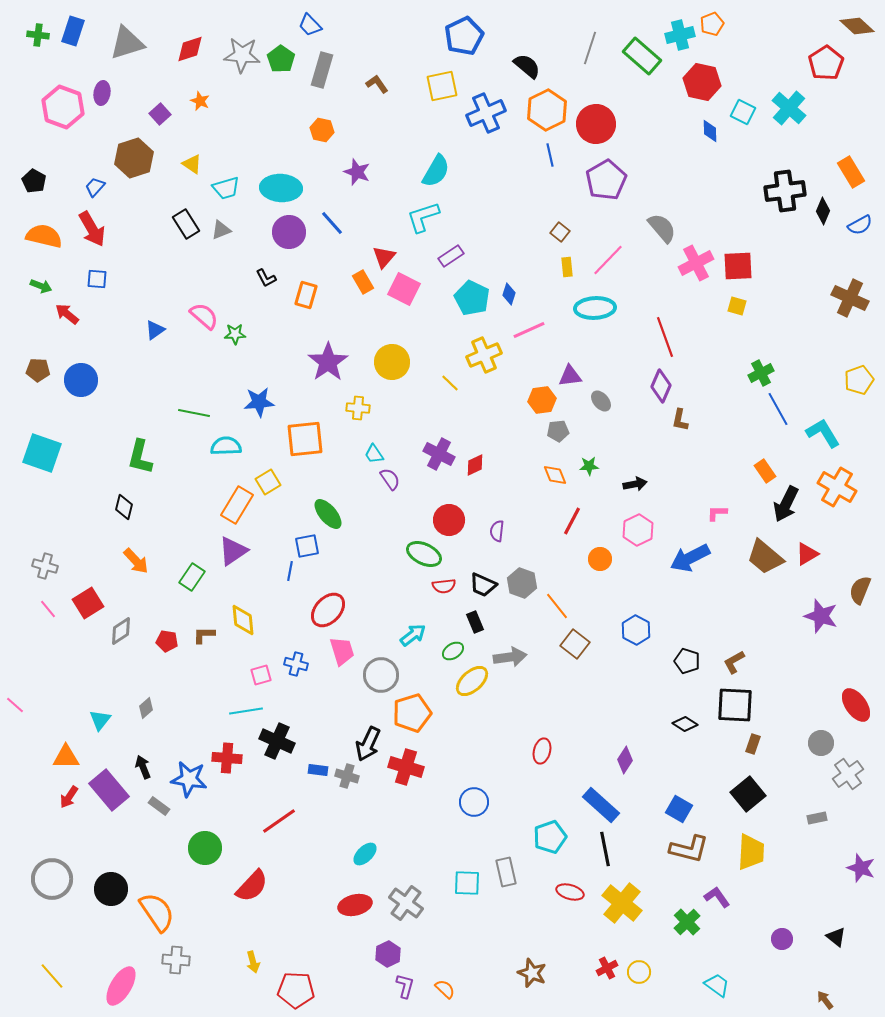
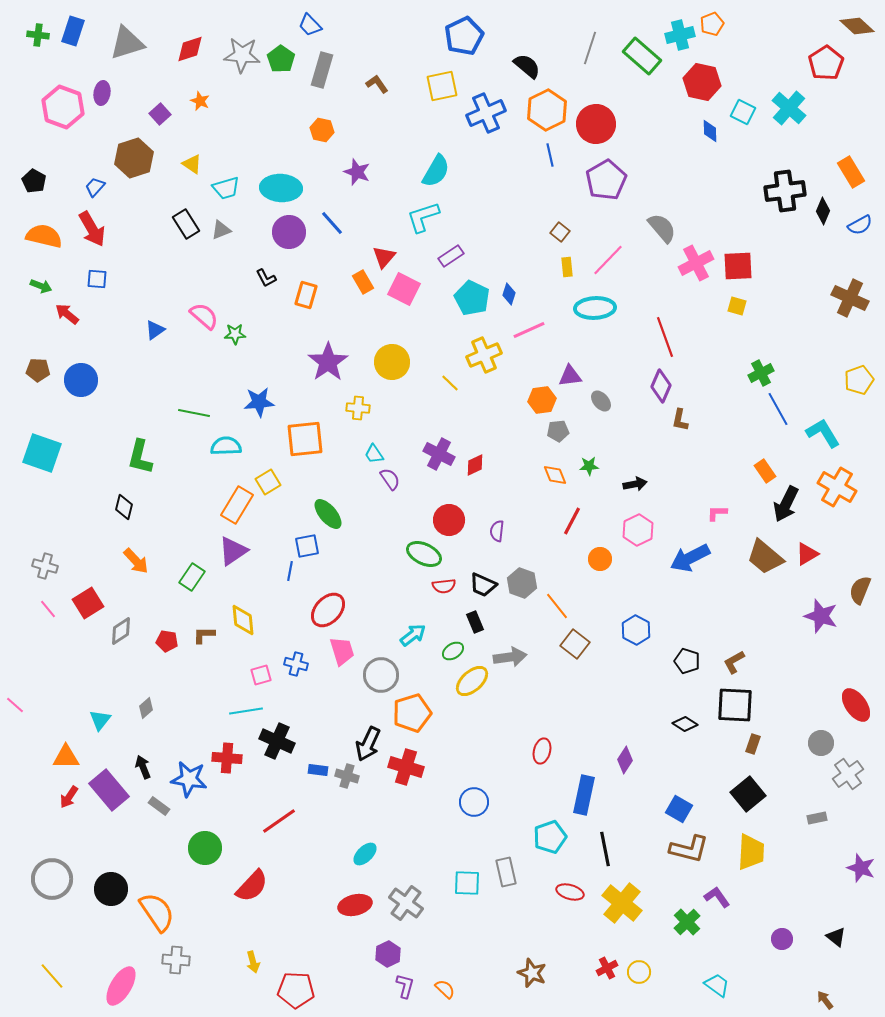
blue rectangle at (601, 805): moved 17 px left, 10 px up; rotated 60 degrees clockwise
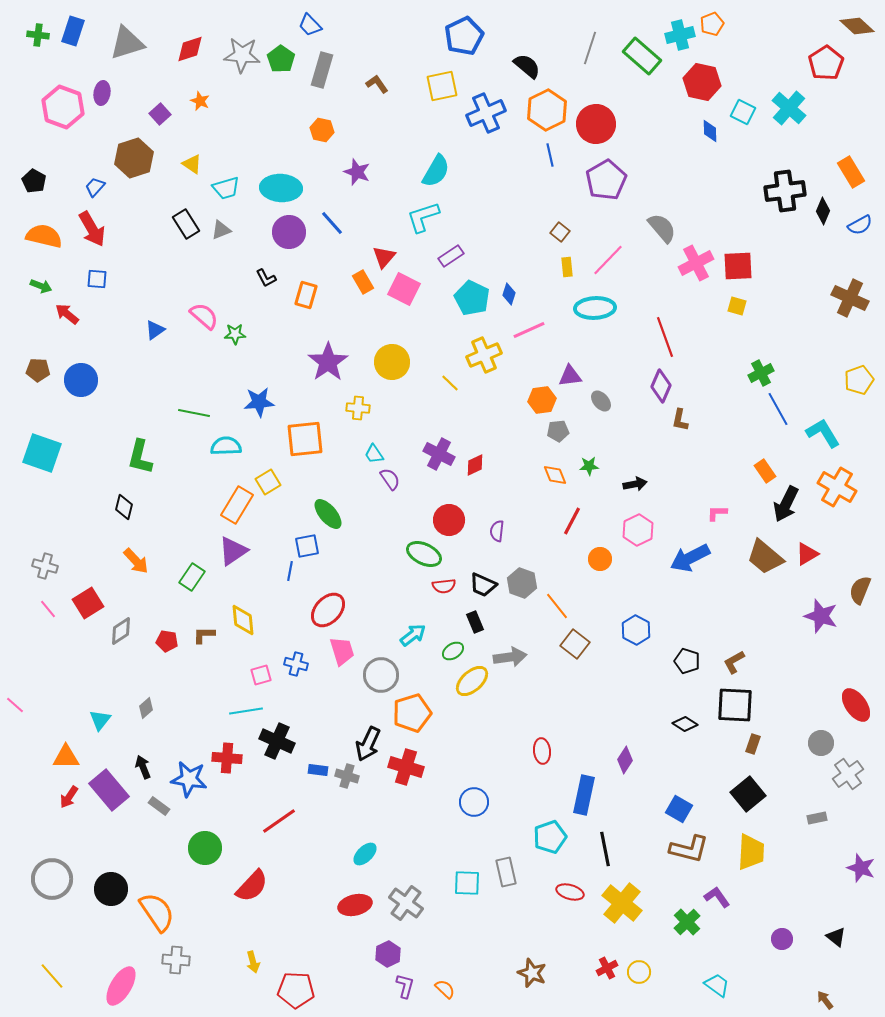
red ellipse at (542, 751): rotated 20 degrees counterclockwise
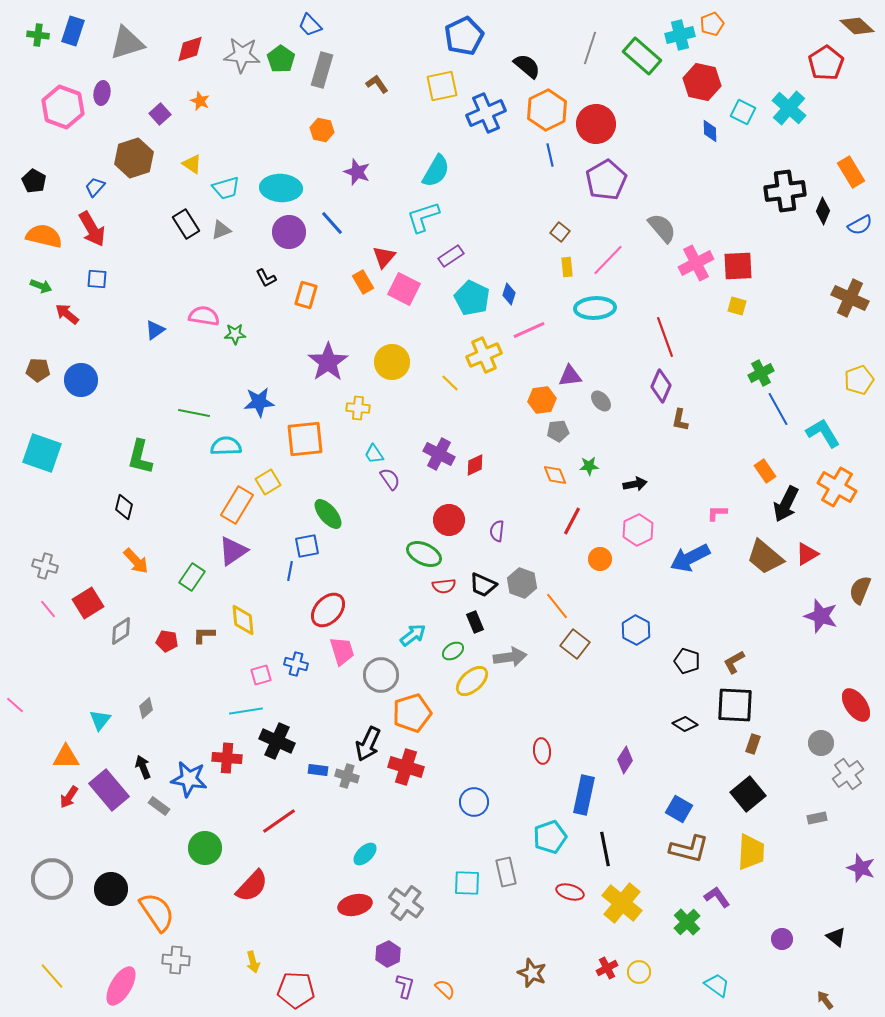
pink semicircle at (204, 316): rotated 32 degrees counterclockwise
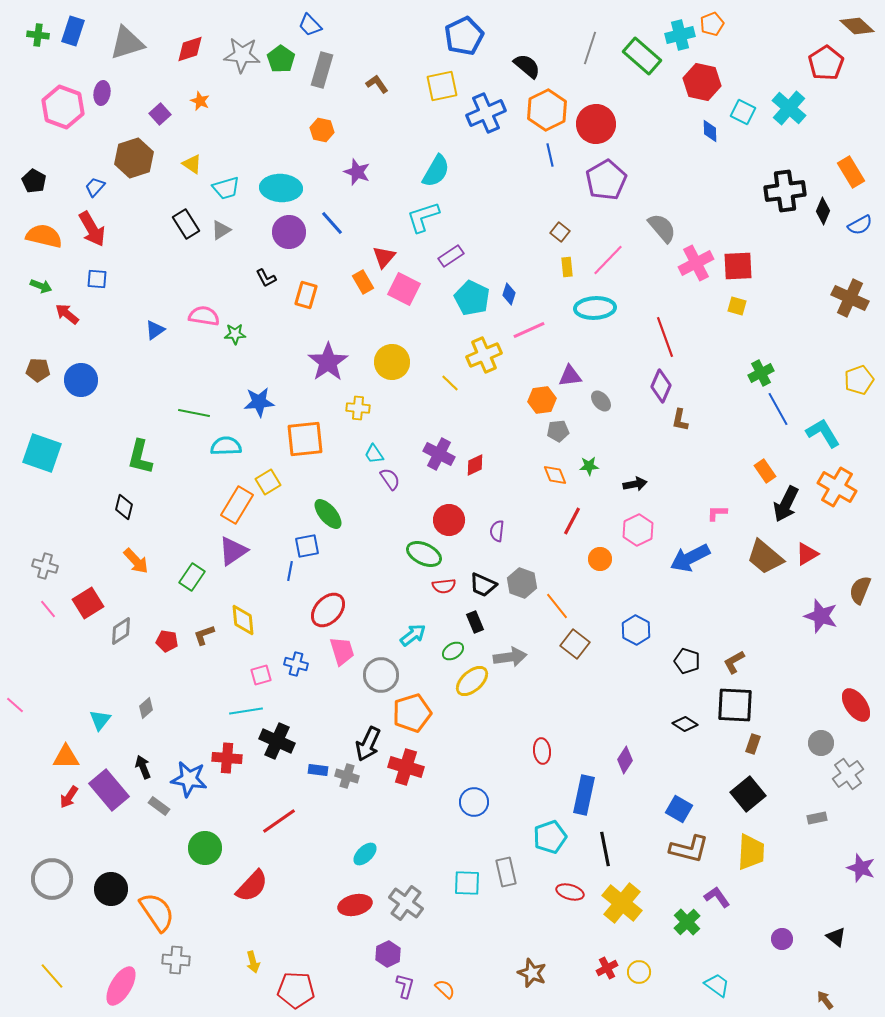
gray triangle at (221, 230): rotated 10 degrees counterclockwise
brown L-shape at (204, 635): rotated 20 degrees counterclockwise
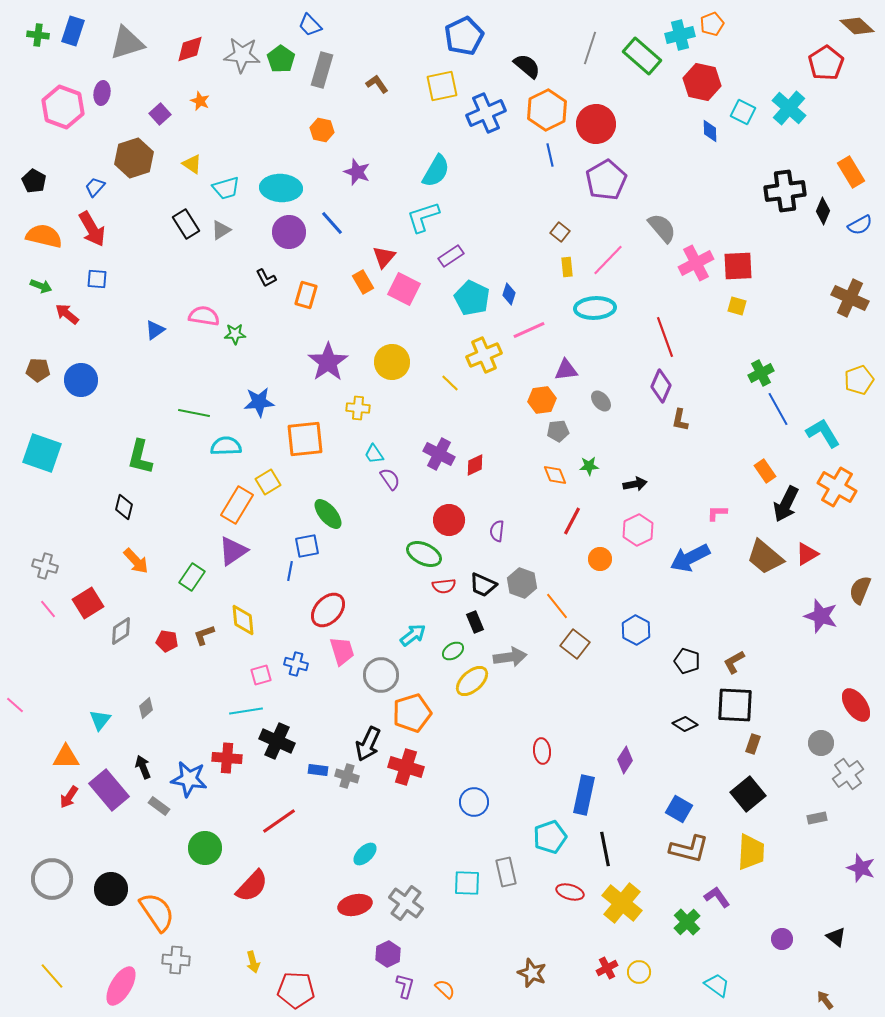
purple triangle at (570, 376): moved 4 px left, 6 px up
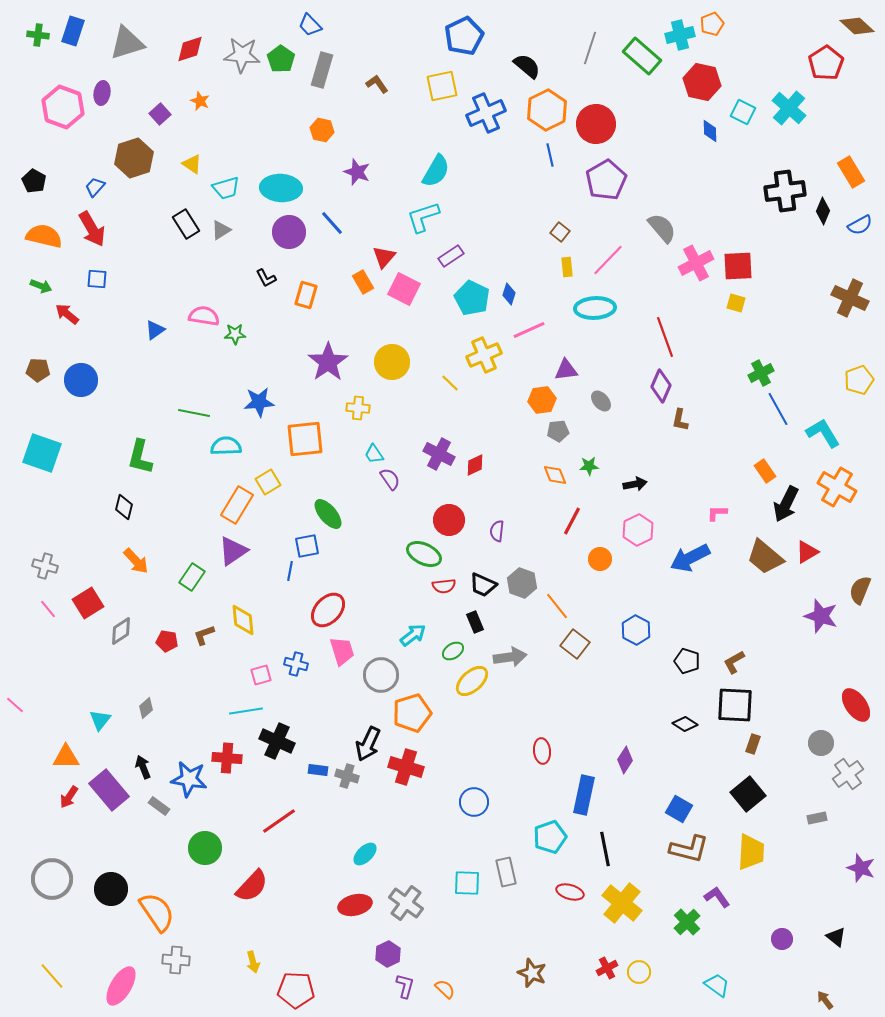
yellow square at (737, 306): moved 1 px left, 3 px up
red triangle at (807, 554): moved 2 px up
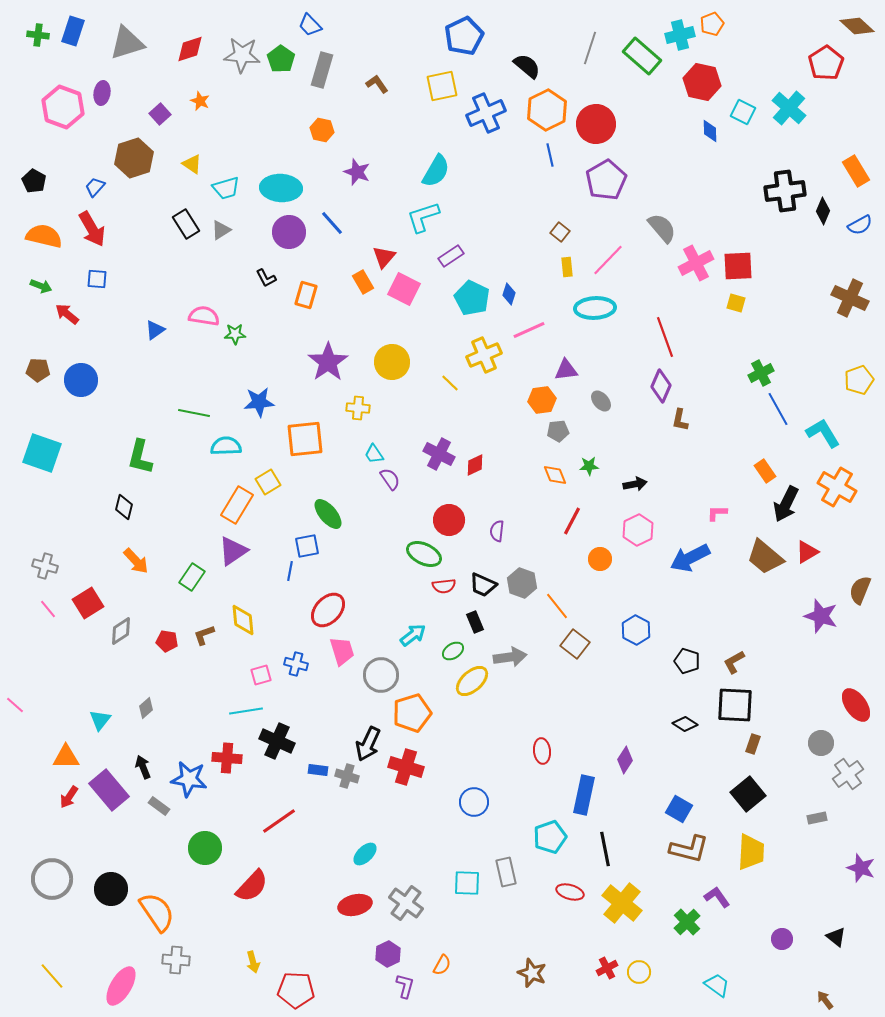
orange rectangle at (851, 172): moved 5 px right, 1 px up
orange semicircle at (445, 989): moved 3 px left, 24 px up; rotated 75 degrees clockwise
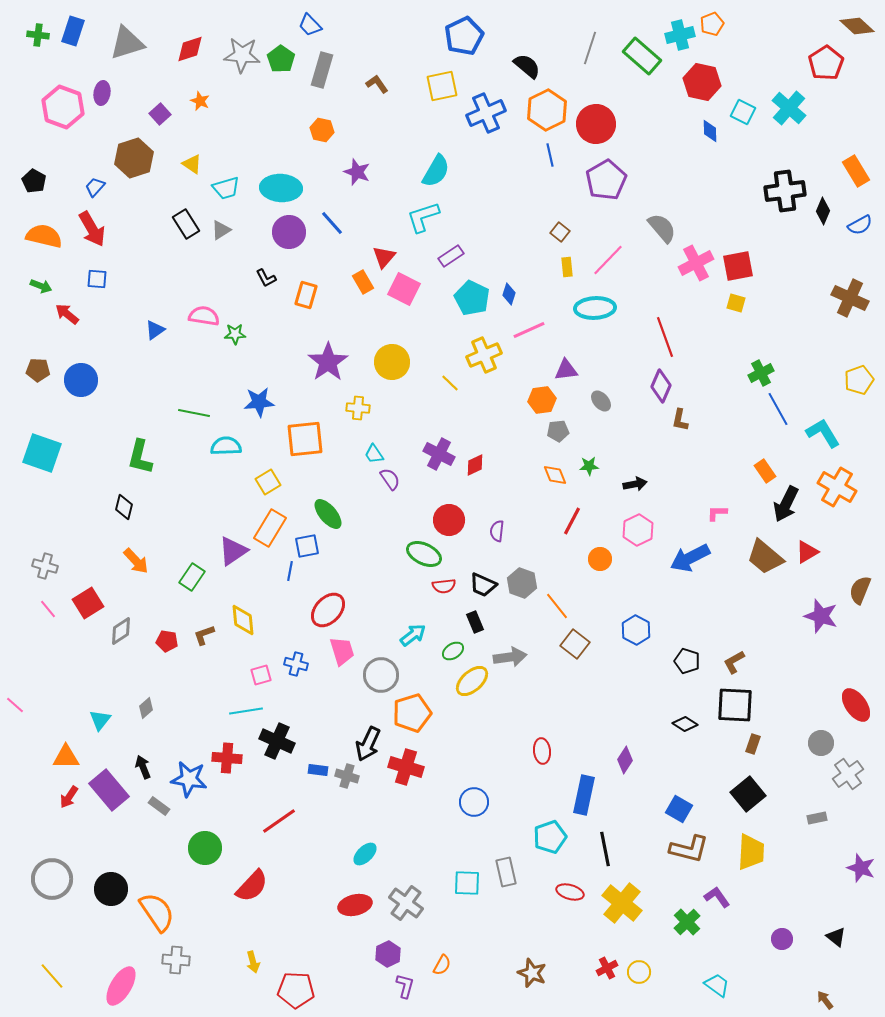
red square at (738, 266): rotated 8 degrees counterclockwise
orange rectangle at (237, 505): moved 33 px right, 23 px down
